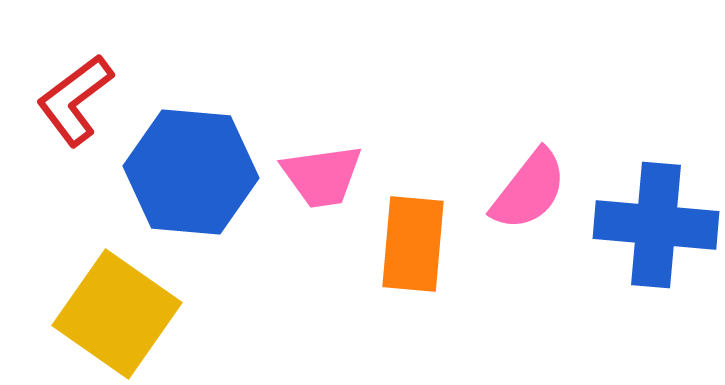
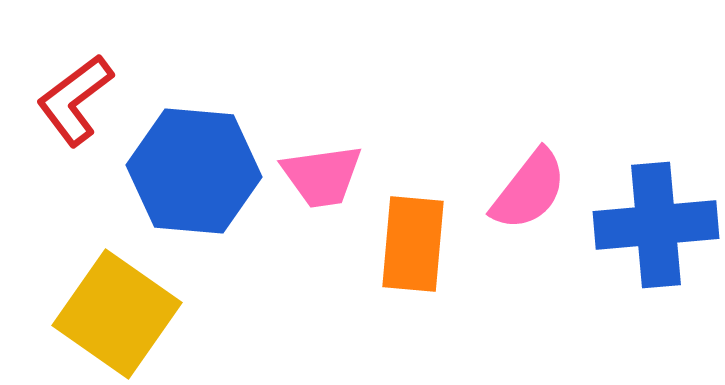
blue hexagon: moved 3 px right, 1 px up
blue cross: rotated 10 degrees counterclockwise
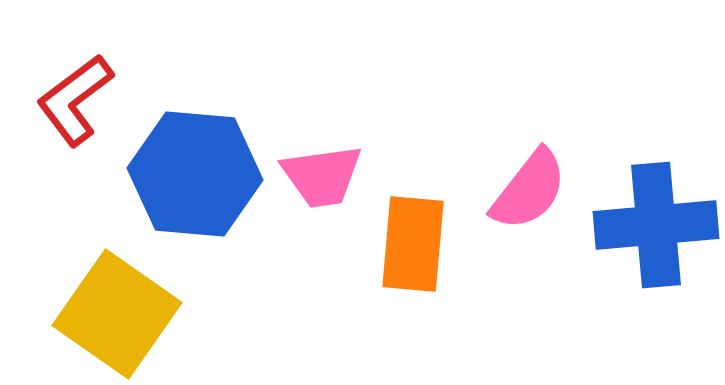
blue hexagon: moved 1 px right, 3 px down
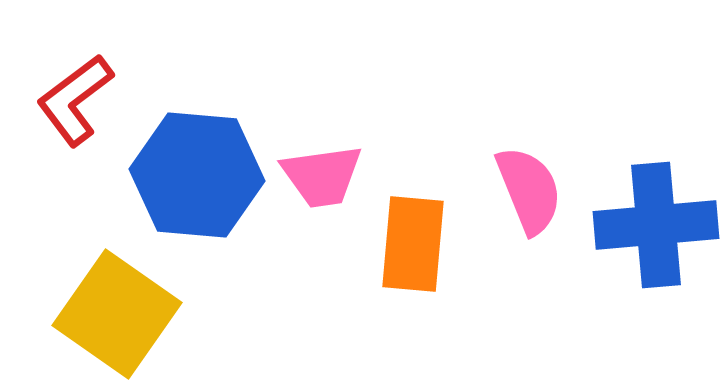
blue hexagon: moved 2 px right, 1 px down
pink semicircle: rotated 60 degrees counterclockwise
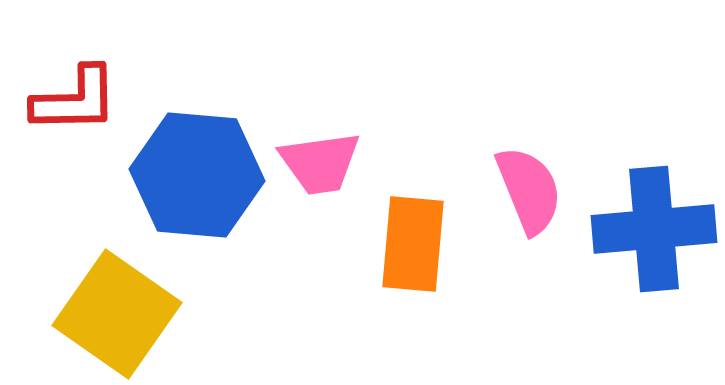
red L-shape: rotated 144 degrees counterclockwise
pink trapezoid: moved 2 px left, 13 px up
blue cross: moved 2 px left, 4 px down
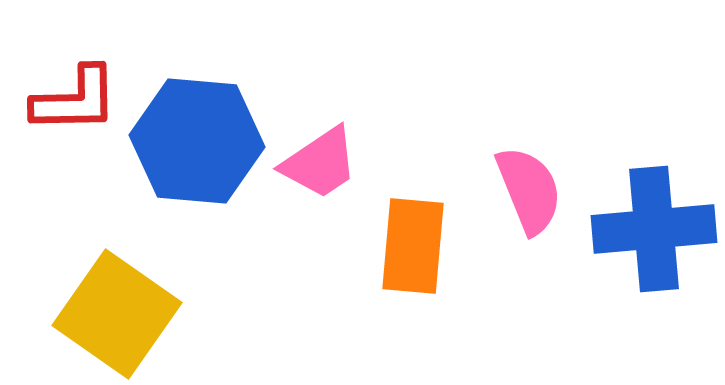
pink trapezoid: rotated 26 degrees counterclockwise
blue hexagon: moved 34 px up
orange rectangle: moved 2 px down
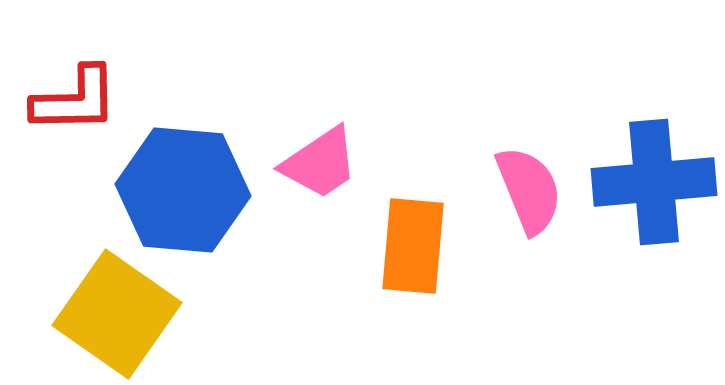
blue hexagon: moved 14 px left, 49 px down
blue cross: moved 47 px up
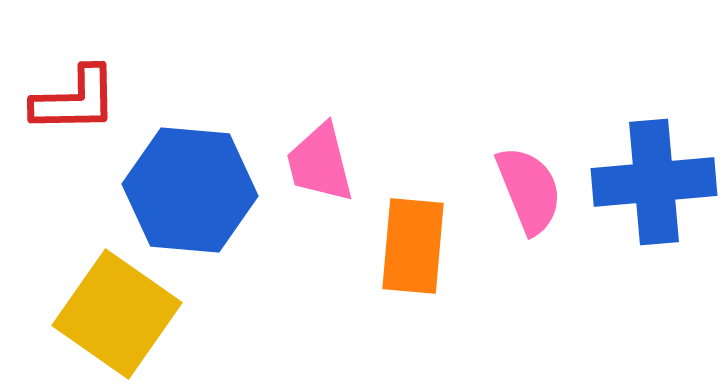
pink trapezoid: rotated 110 degrees clockwise
blue hexagon: moved 7 px right
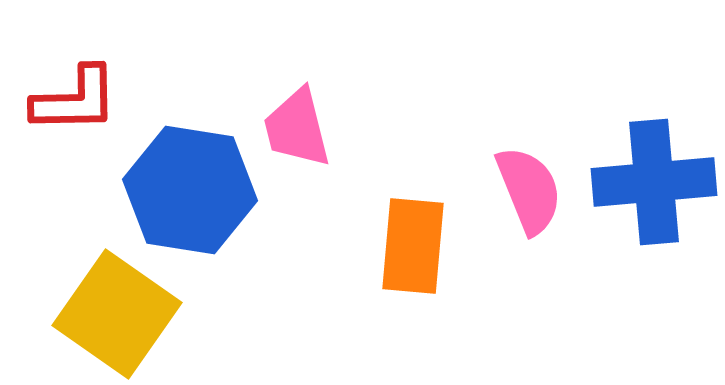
pink trapezoid: moved 23 px left, 35 px up
blue hexagon: rotated 4 degrees clockwise
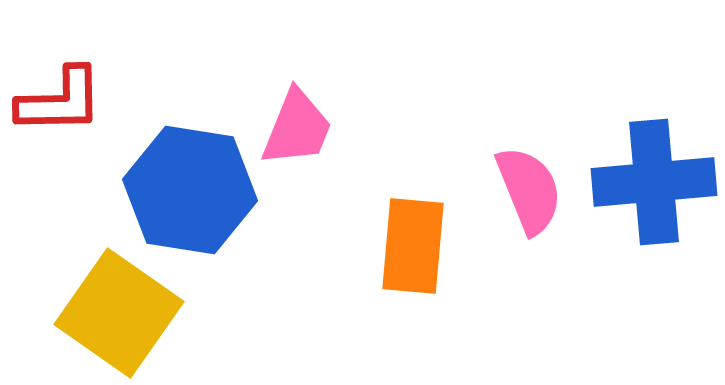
red L-shape: moved 15 px left, 1 px down
pink trapezoid: rotated 144 degrees counterclockwise
yellow square: moved 2 px right, 1 px up
